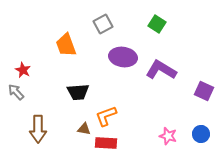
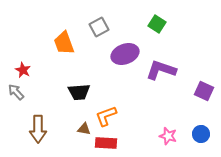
gray square: moved 4 px left, 3 px down
orange trapezoid: moved 2 px left, 2 px up
purple ellipse: moved 2 px right, 3 px up; rotated 28 degrees counterclockwise
purple L-shape: rotated 12 degrees counterclockwise
black trapezoid: moved 1 px right
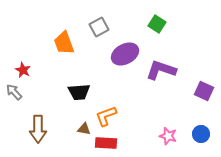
purple ellipse: rotated 8 degrees counterclockwise
gray arrow: moved 2 px left
